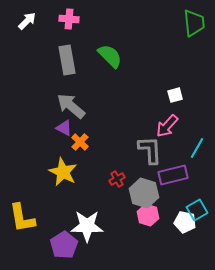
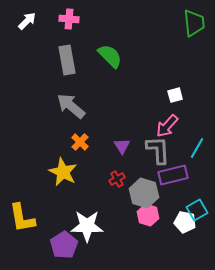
purple triangle: moved 58 px right, 18 px down; rotated 30 degrees clockwise
gray L-shape: moved 8 px right
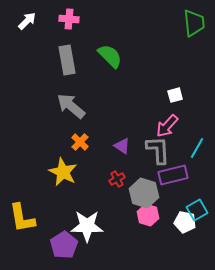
purple triangle: rotated 24 degrees counterclockwise
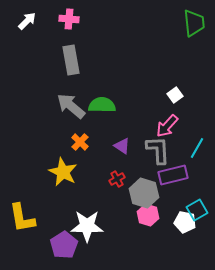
green semicircle: moved 8 px left, 49 px down; rotated 44 degrees counterclockwise
gray rectangle: moved 4 px right
white square: rotated 21 degrees counterclockwise
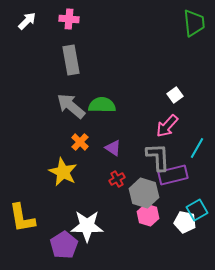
purple triangle: moved 9 px left, 2 px down
gray L-shape: moved 7 px down
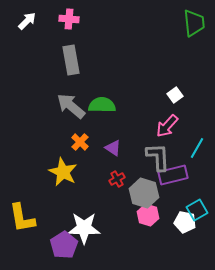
white star: moved 3 px left, 2 px down
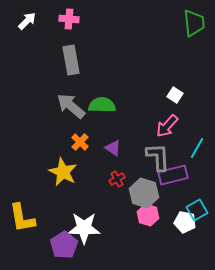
white square: rotated 21 degrees counterclockwise
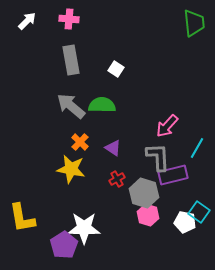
white square: moved 59 px left, 26 px up
yellow star: moved 8 px right, 3 px up; rotated 16 degrees counterclockwise
cyan square: moved 2 px right, 2 px down; rotated 25 degrees counterclockwise
